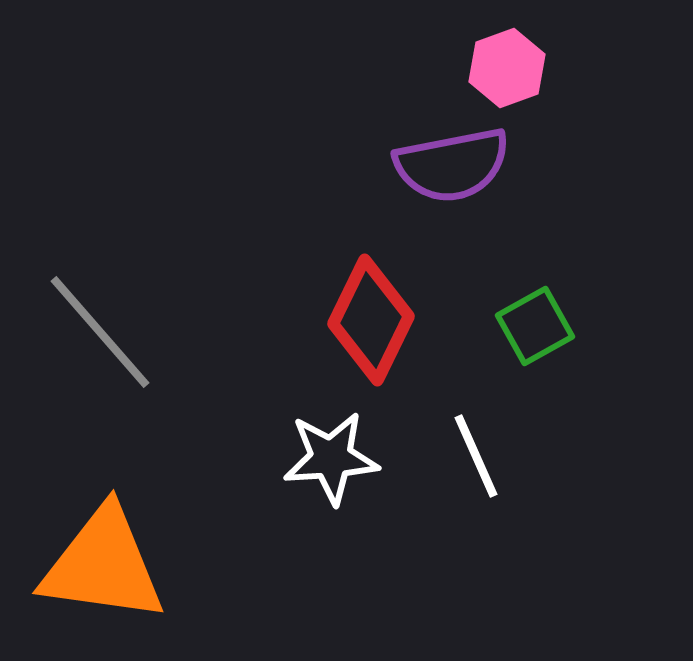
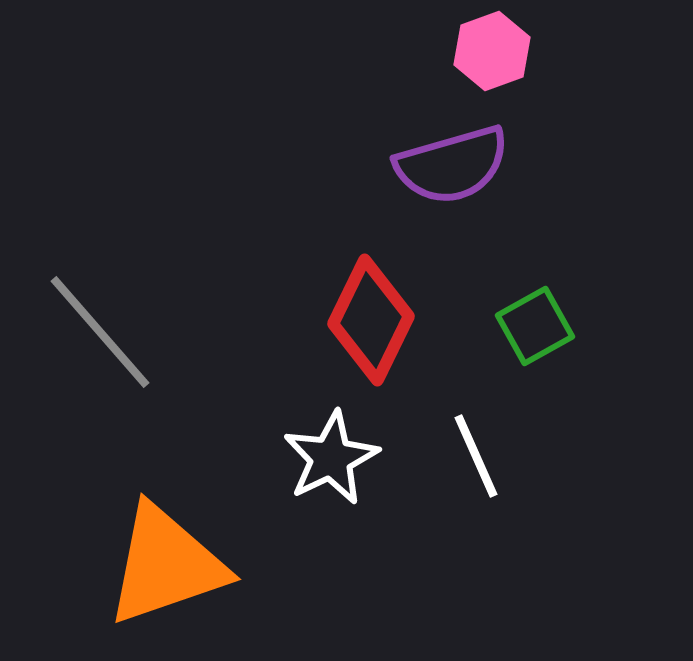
pink hexagon: moved 15 px left, 17 px up
purple semicircle: rotated 5 degrees counterclockwise
white star: rotated 22 degrees counterclockwise
orange triangle: moved 63 px right; rotated 27 degrees counterclockwise
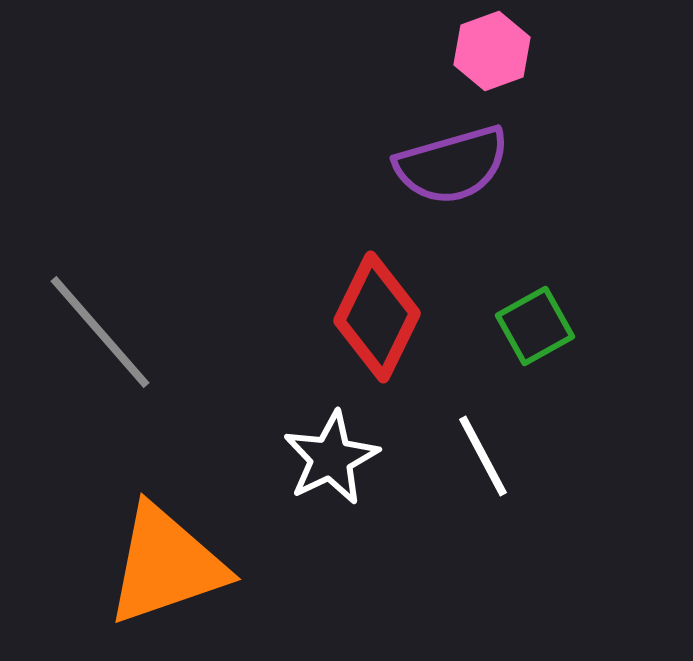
red diamond: moved 6 px right, 3 px up
white line: moved 7 px right; rotated 4 degrees counterclockwise
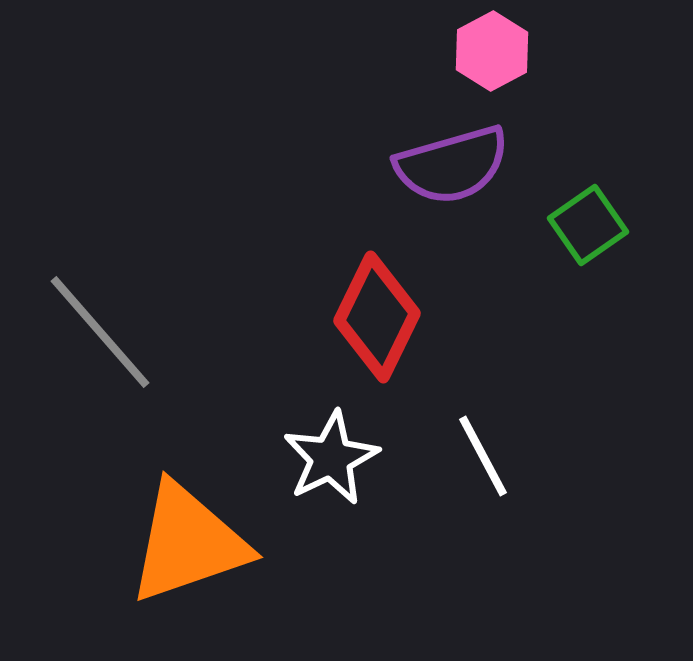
pink hexagon: rotated 8 degrees counterclockwise
green square: moved 53 px right, 101 px up; rotated 6 degrees counterclockwise
orange triangle: moved 22 px right, 22 px up
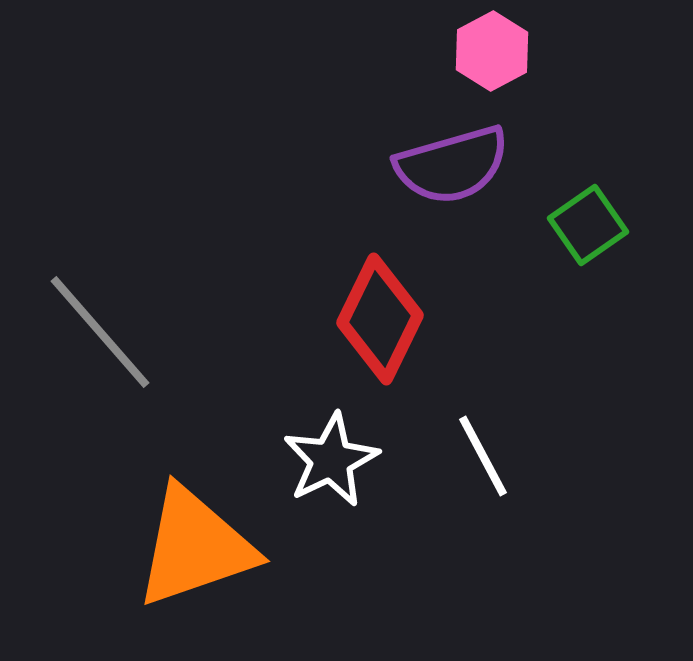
red diamond: moved 3 px right, 2 px down
white star: moved 2 px down
orange triangle: moved 7 px right, 4 px down
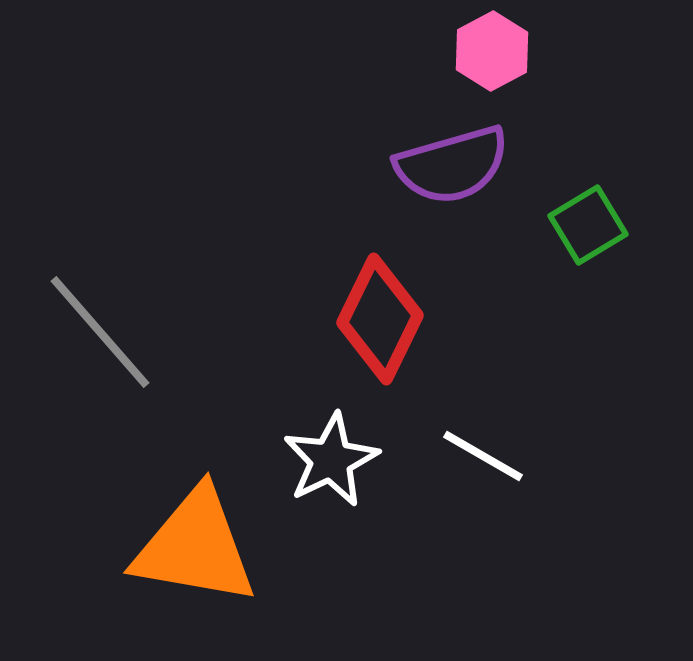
green square: rotated 4 degrees clockwise
white line: rotated 32 degrees counterclockwise
orange triangle: rotated 29 degrees clockwise
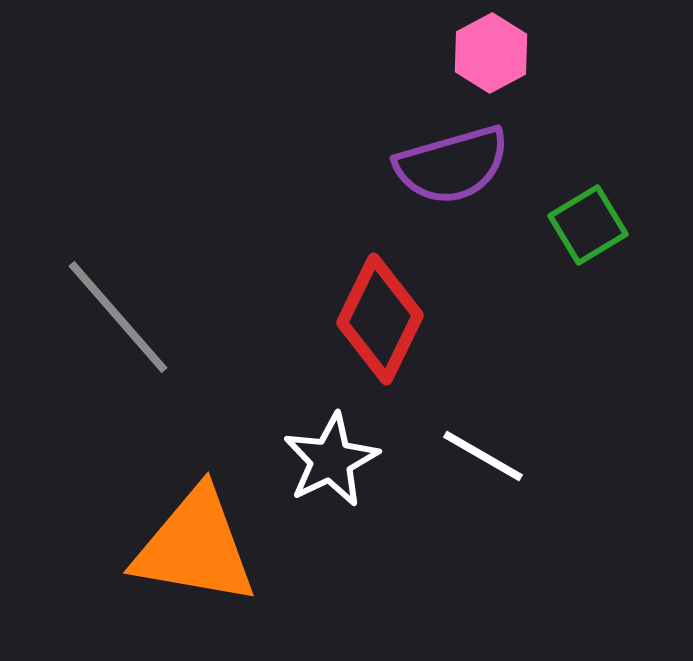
pink hexagon: moved 1 px left, 2 px down
gray line: moved 18 px right, 15 px up
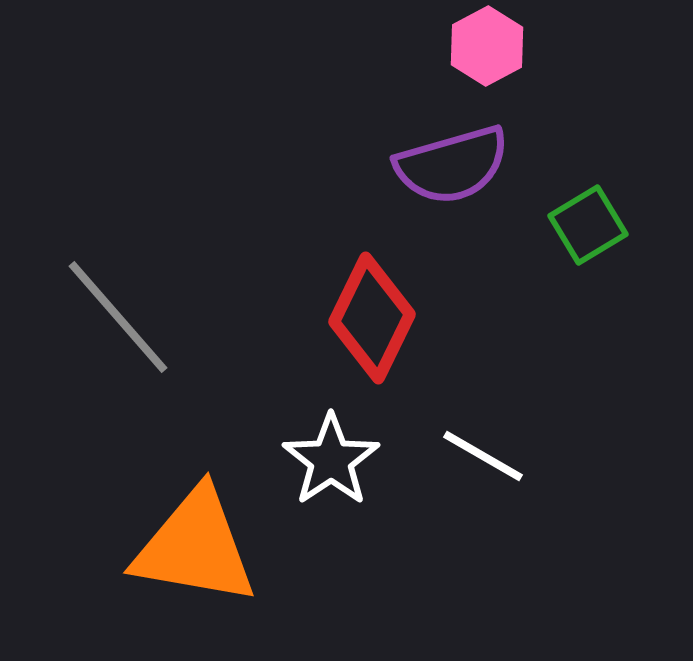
pink hexagon: moved 4 px left, 7 px up
red diamond: moved 8 px left, 1 px up
white star: rotated 8 degrees counterclockwise
